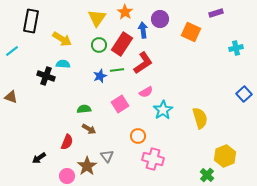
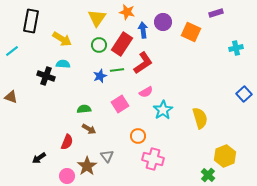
orange star: moved 2 px right; rotated 21 degrees counterclockwise
purple circle: moved 3 px right, 3 px down
green cross: moved 1 px right
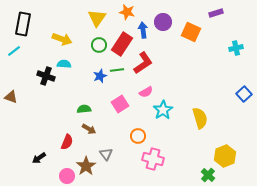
black rectangle: moved 8 px left, 3 px down
yellow arrow: rotated 12 degrees counterclockwise
cyan line: moved 2 px right
cyan semicircle: moved 1 px right
gray triangle: moved 1 px left, 2 px up
brown star: moved 1 px left
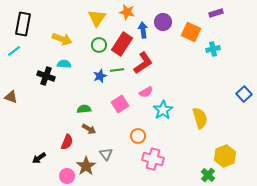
cyan cross: moved 23 px left, 1 px down
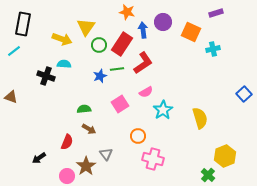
yellow triangle: moved 11 px left, 9 px down
green line: moved 1 px up
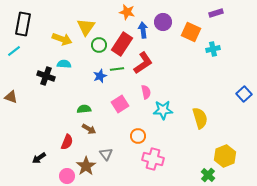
pink semicircle: rotated 72 degrees counterclockwise
cyan star: rotated 30 degrees clockwise
